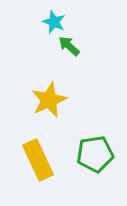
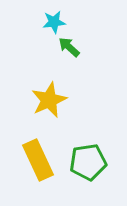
cyan star: rotated 30 degrees counterclockwise
green arrow: moved 1 px down
green pentagon: moved 7 px left, 8 px down
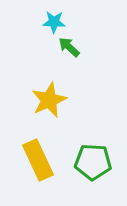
cyan star: rotated 10 degrees clockwise
green pentagon: moved 5 px right; rotated 12 degrees clockwise
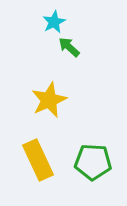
cyan star: rotated 30 degrees counterclockwise
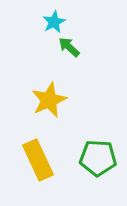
green pentagon: moved 5 px right, 4 px up
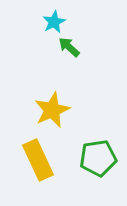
yellow star: moved 3 px right, 10 px down
green pentagon: rotated 12 degrees counterclockwise
